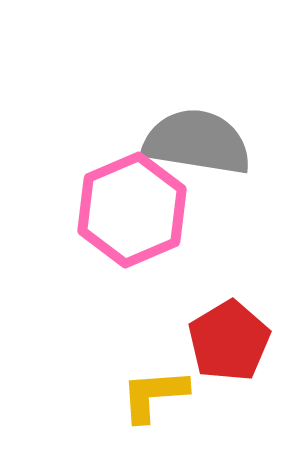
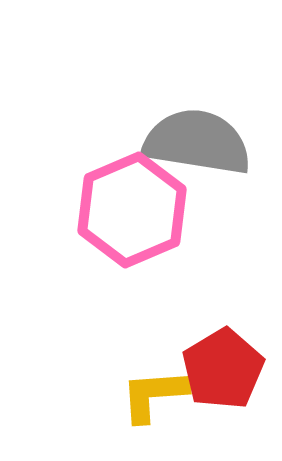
red pentagon: moved 6 px left, 28 px down
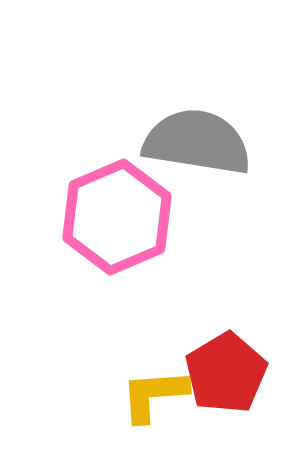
pink hexagon: moved 15 px left, 7 px down
red pentagon: moved 3 px right, 4 px down
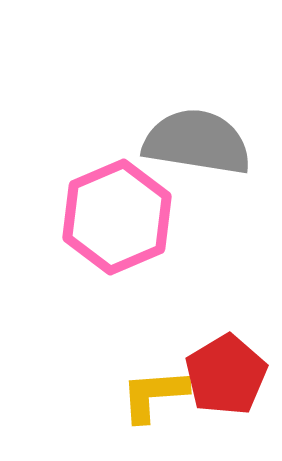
red pentagon: moved 2 px down
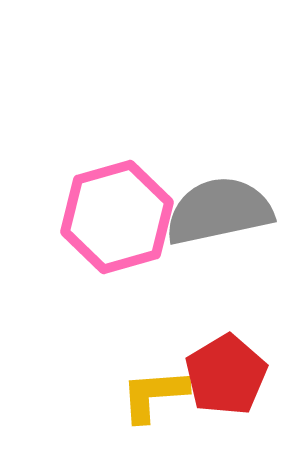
gray semicircle: moved 22 px right, 69 px down; rotated 21 degrees counterclockwise
pink hexagon: rotated 7 degrees clockwise
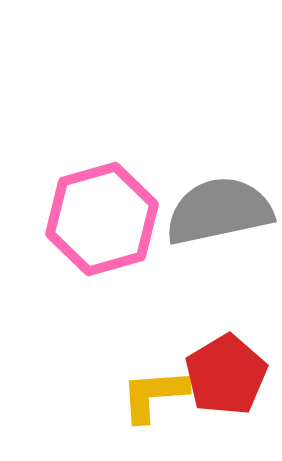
pink hexagon: moved 15 px left, 2 px down
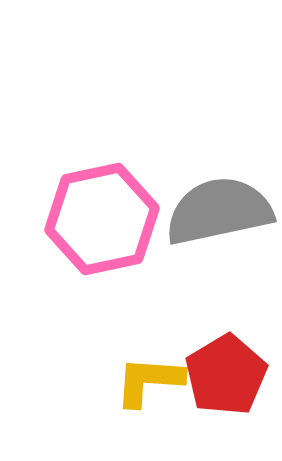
pink hexagon: rotated 4 degrees clockwise
yellow L-shape: moved 5 px left, 14 px up; rotated 8 degrees clockwise
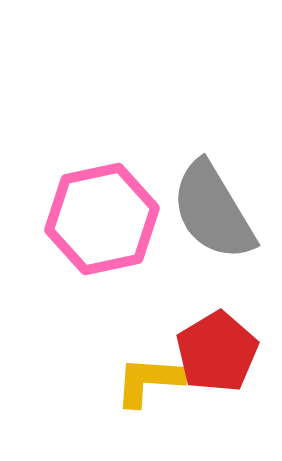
gray semicircle: moved 6 px left; rotated 109 degrees counterclockwise
red pentagon: moved 9 px left, 23 px up
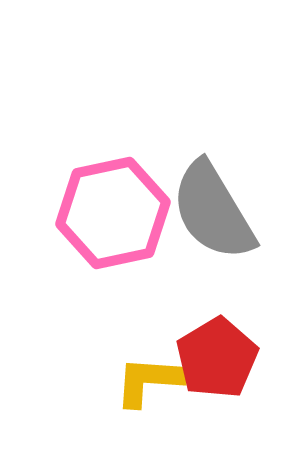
pink hexagon: moved 11 px right, 6 px up
red pentagon: moved 6 px down
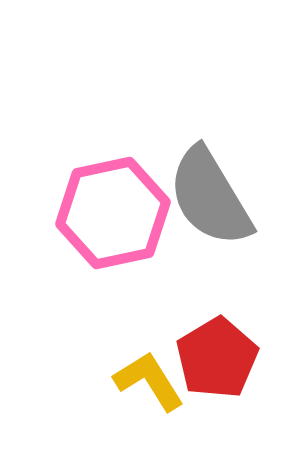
gray semicircle: moved 3 px left, 14 px up
yellow L-shape: rotated 54 degrees clockwise
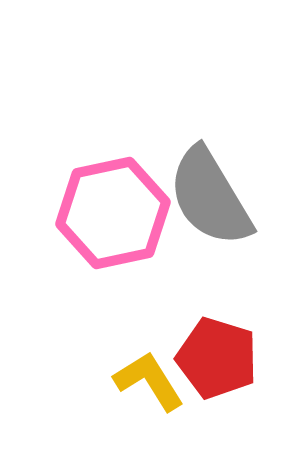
red pentagon: rotated 24 degrees counterclockwise
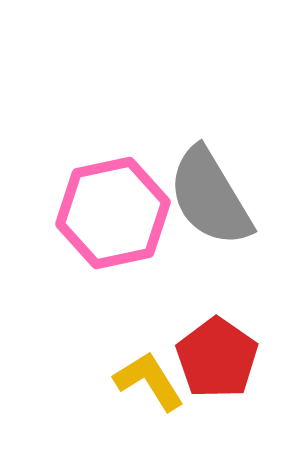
red pentagon: rotated 18 degrees clockwise
